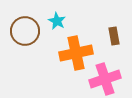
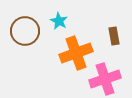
cyan star: moved 2 px right
orange cross: rotated 8 degrees counterclockwise
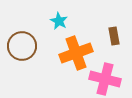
brown circle: moved 3 px left, 15 px down
pink cross: rotated 32 degrees clockwise
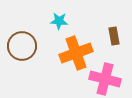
cyan star: rotated 24 degrees counterclockwise
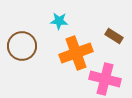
brown rectangle: rotated 48 degrees counterclockwise
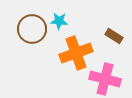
brown circle: moved 10 px right, 17 px up
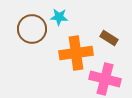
cyan star: moved 4 px up
brown rectangle: moved 5 px left, 2 px down
orange cross: rotated 12 degrees clockwise
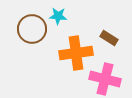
cyan star: moved 1 px left, 1 px up
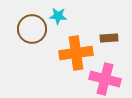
brown rectangle: rotated 36 degrees counterclockwise
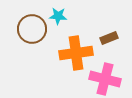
brown rectangle: rotated 18 degrees counterclockwise
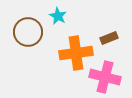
cyan star: rotated 24 degrees clockwise
brown circle: moved 4 px left, 3 px down
pink cross: moved 2 px up
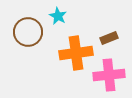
pink cross: moved 4 px right, 2 px up; rotated 20 degrees counterclockwise
